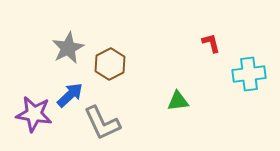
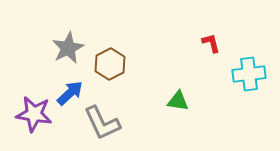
blue arrow: moved 2 px up
green triangle: rotated 15 degrees clockwise
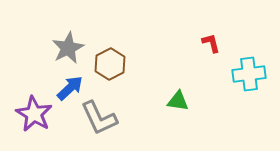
blue arrow: moved 5 px up
purple star: rotated 21 degrees clockwise
gray L-shape: moved 3 px left, 5 px up
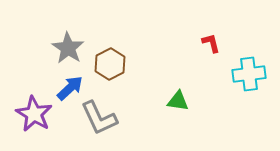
gray star: rotated 12 degrees counterclockwise
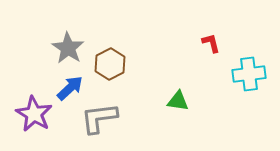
gray L-shape: rotated 108 degrees clockwise
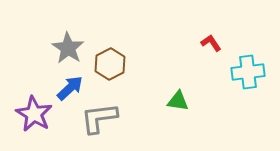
red L-shape: rotated 20 degrees counterclockwise
cyan cross: moved 1 px left, 2 px up
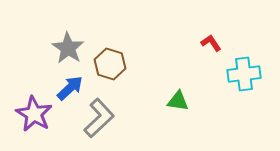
brown hexagon: rotated 16 degrees counterclockwise
cyan cross: moved 4 px left, 2 px down
gray L-shape: rotated 144 degrees clockwise
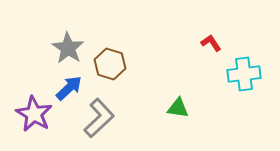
blue arrow: moved 1 px left
green triangle: moved 7 px down
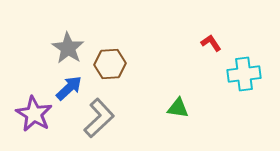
brown hexagon: rotated 20 degrees counterclockwise
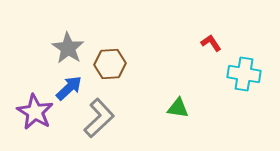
cyan cross: rotated 16 degrees clockwise
purple star: moved 1 px right, 2 px up
